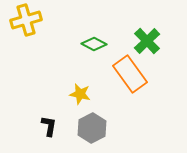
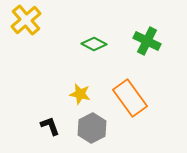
yellow cross: rotated 24 degrees counterclockwise
green cross: rotated 20 degrees counterclockwise
orange rectangle: moved 24 px down
black L-shape: moved 1 px right; rotated 30 degrees counterclockwise
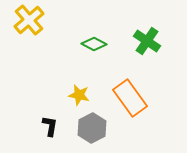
yellow cross: moved 3 px right
green cross: rotated 8 degrees clockwise
yellow star: moved 1 px left, 1 px down
black L-shape: rotated 30 degrees clockwise
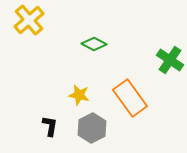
green cross: moved 23 px right, 19 px down
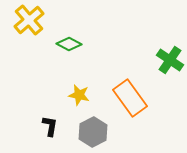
green diamond: moved 25 px left
gray hexagon: moved 1 px right, 4 px down
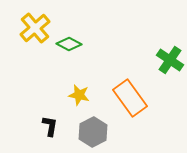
yellow cross: moved 6 px right, 8 px down
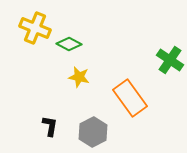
yellow cross: rotated 28 degrees counterclockwise
yellow star: moved 18 px up
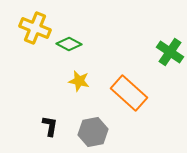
green cross: moved 8 px up
yellow star: moved 4 px down
orange rectangle: moved 1 px left, 5 px up; rotated 12 degrees counterclockwise
gray hexagon: rotated 16 degrees clockwise
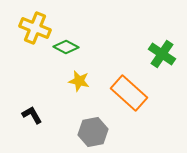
green diamond: moved 3 px left, 3 px down
green cross: moved 8 px left, 2 px down
black L-shape: moved 18 px left, 11 px up; rotated 40 degrees counterclockwise
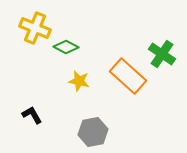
orange rectangle: moved 1 px left, 17 px up
